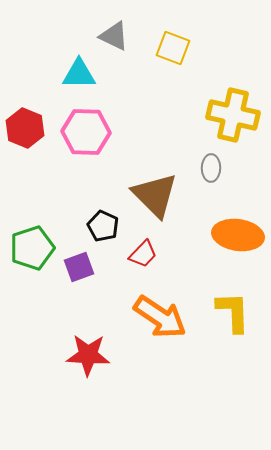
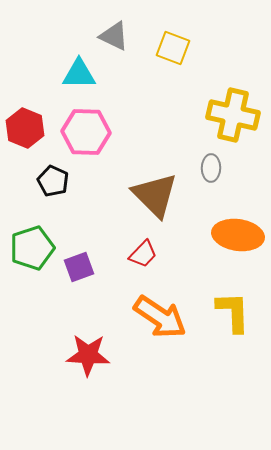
black pentagon: moved 50 px left, 45 px up
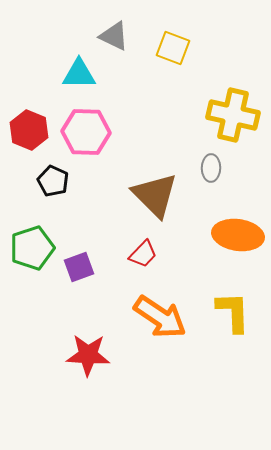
red hexagon: moved 4 px right, 2 px down
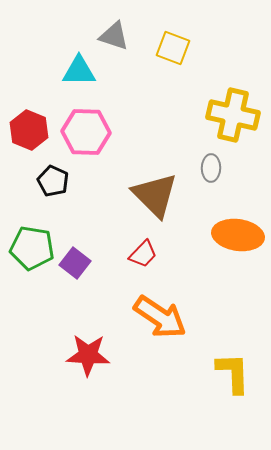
gray triangle: rotated 8 degrees counterclockwise
cyan triangle: moved 3 px up
green pentagon: rotated 27 degrees clockwise
purple square: moved 4 px left, 4 px up; rotated 32 degrees counterclockwise
yellow L-shape: moved 61 px down
